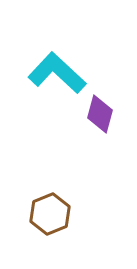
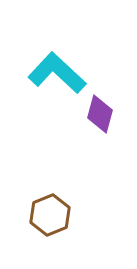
brown hexagon: moved 1 px down
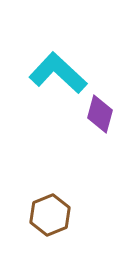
cyan L-shape: moved 1 px right
